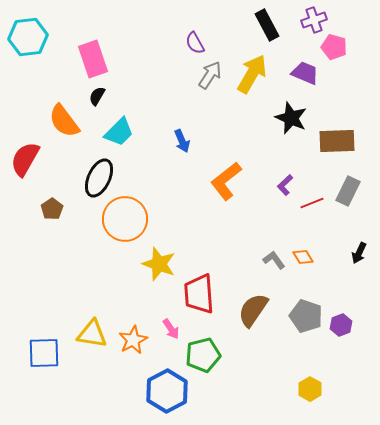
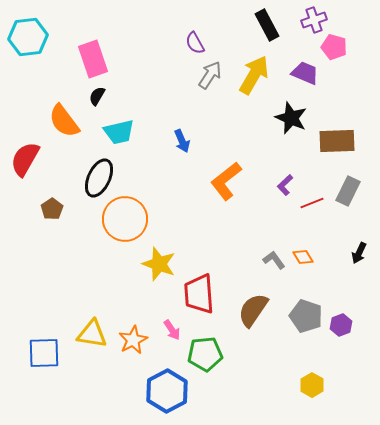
yellow arrow: moved 2 px right, 1 px down
cyan trapezoid: rotated 32 degrees clockwise
pink arrow: moved 1 px right, 1 px down
green pentagon: moved 2 px right, 1 px up; rotated 8 degrees clockwise
yellow hexagon: moved 2 px right, 4 px up
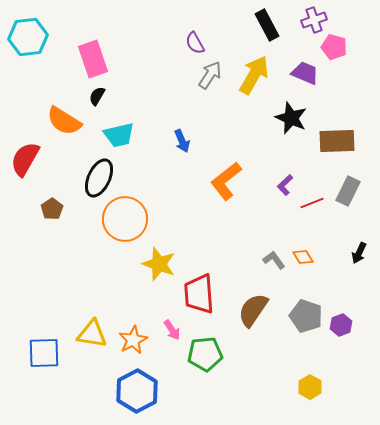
orange semicircle: rotated 21 degrees counterclockwise
cyan trapezoid: moved 3 px down
yellow hexagon: moved 2 px left, 2 px down
blue hexagon: moved 30 px left
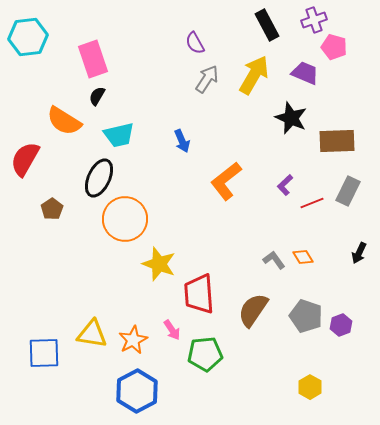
gray arrow: moved 3 px left, 4 px down
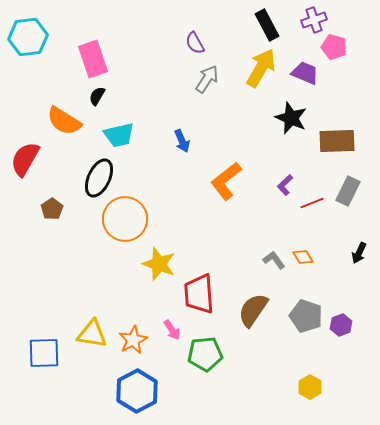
yellow arrow: moved 7 px right, 7 px up
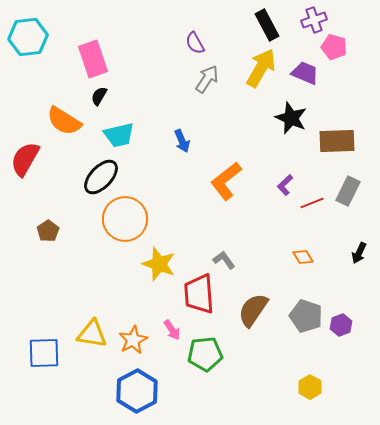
black semicircle: moved 2 px right
black ellipse: moved 2 px right, 1 px up; rotated 18 degrees clockwise
brown pentagon: moved 4 px left, 22 px down
gray L-shape: moved 50 px left
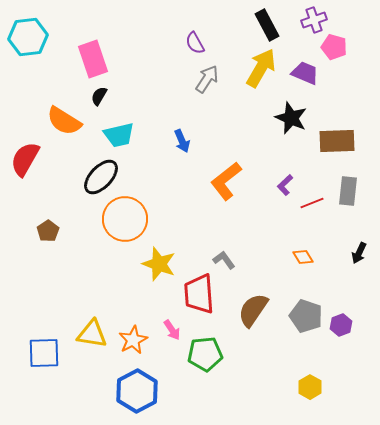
gray rectangle: rotated 20 degrees counterclockwise
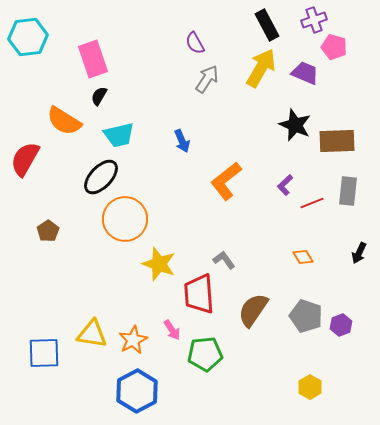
black star: moved 4 px right, 7 px down
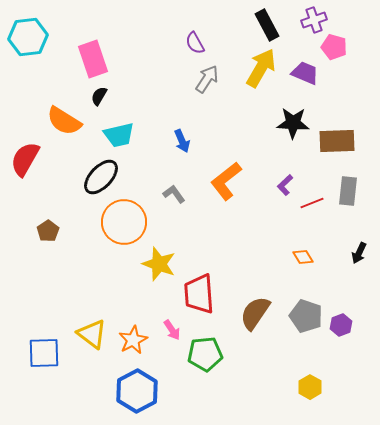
black star: moved 2 px left, 2 px up; rotated 20 degrees counterclockwise
orange circle: moved 1 px left, 3 px down
gray L-shape: moved 50 px left, 66 px up
brown semicircle: moved 2 px right, 3 px down
yellow triangle: rotated 28 degrees clockwise
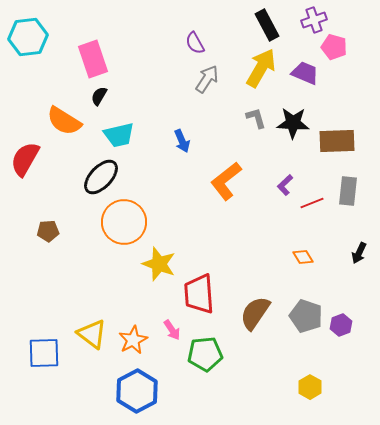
gray L-shape: moved 82 px right, 76 px up; rotated 20 degrees clockwise
brown pentagon: rotated 30 degrees clockwise
